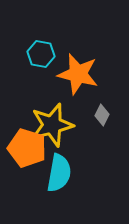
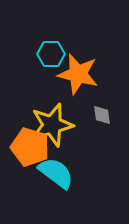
cyan hexagon: moved 10 px right; rotated 12 degrees counterclockwise
gray diamond: rotated 35 degrees counterclockwise
orange pentagon: moved 3 px right, 1 px up
cyan semicircle: moved 3 px left; rotated 63 degrees counterclockwise
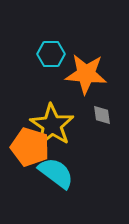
orange star: moved 8 px right; rotated 9 degrees counterclockwise
yellow star: rotated 24 degrees counterclockwise
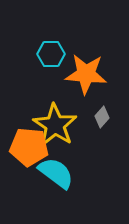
gray diamond: moved 2 px down; rotated 50 degrees clockwise
yellow star: moved 3 px right
orange pentagon: moved 1 px left; rotated 12 degrees counterclockwise
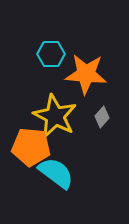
yellow star: moved 9 px up; rotated 6 degrees counterclockwise
orange pentagon: moved 2 px right
